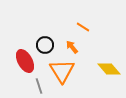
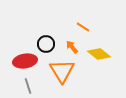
black circle: moved 1 px right, 1 px up
red ellipse: rotated 70 degrees counterclockwise
yellow diamond: moved 10 px left, 15 px up; rotated 10 degrees counterclockwise
gray line: moved 11 px left
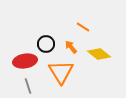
orange arrow: moved 1 px left
orange triangle: moved 1 px left, 1 px down
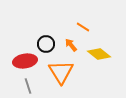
orange arrow: moved 2 px up
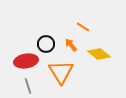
red ellipse: moved 1 px right
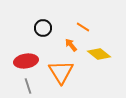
black circle: moved 3 px left, 16 px up
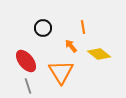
orange line: rotated 48 degrees clockwise
orange arrow: moved 1 px down
red ellipse: rotated 60 degrees clockwise
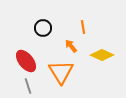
yellow diamond: moved 3 px right, 1 px down; rotated 15 degrees counterclockwise
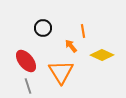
orange line: moved 4 px down
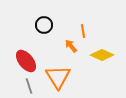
black circle: moved 1 px right, 3 px up
orange triangle: moved 3 px left, 5 px down
gray line: moved 1 px right
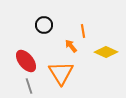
yellow diamond: moved 4 px right, 3 px up
orange triangle: moved 3 px right, 4 px up
